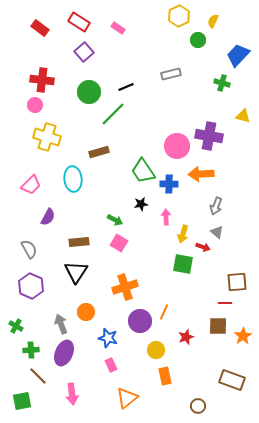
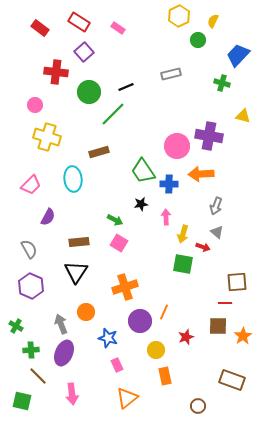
red cross at (42, 80): moved 14 px right, 8 px up
pink rectangle at (111, 365): moved 6 px right
green square at (22, 401): rotated 24 degrees clockwise
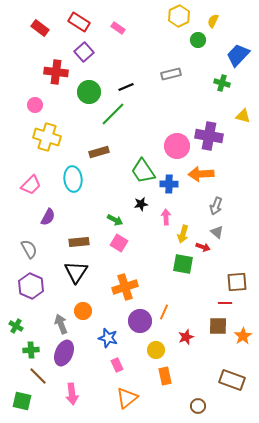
orange circle at (86, 312): moved 3 px left, 1 px up
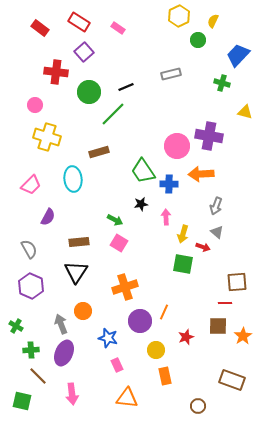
yellow triangle at (243, 116): moved 2 px right, 4 px up
orange triangle at (127, 398): rotated 45 degrees clockwise
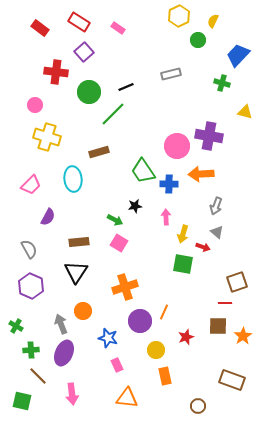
black star at (141, 204): moved 6 px left, 2 px down
brown square at (237, 282): rotated 15 degrees counterclockwise
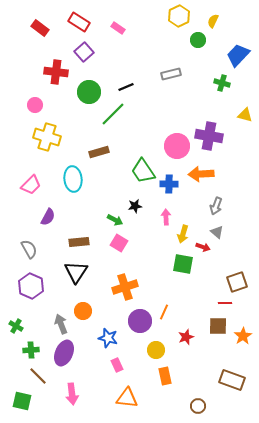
yellow triangle at (245, 112): moved 3 px down
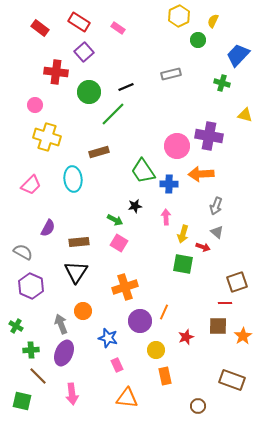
purple semicircle at (48, 217): moved 11 px down
gray semicircle at (29, 249): moved 6 px left, 3 px down; rotated 30 degrees counterclockwise
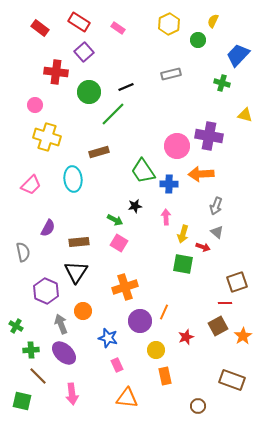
yellow hexagon at (179, 16): moved 10 px left, 8 px down
gray semicircle at (23, 252): rotated 48 degrees clockwise
purple hexagon at (31, 286): moved 15 px right, 5 px down
brown square at (218, 326): rotated 30 degrees counterclockwise
purple ellipse at (64, 353): rotated 70 degrees counterclockwise
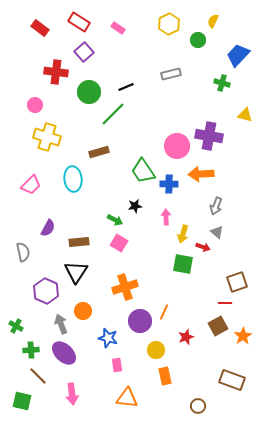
pink rectangle at (117, 365): rotated 16 degrees clockwise
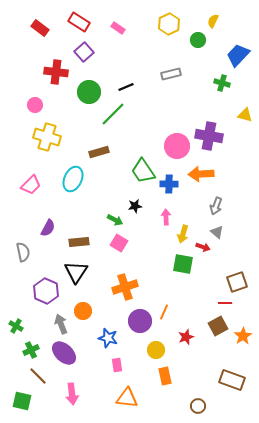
cyan ellipse at (73, 179): rotated 30 degrees clockwise
green cross at (31, 350): rotated 21 degrees counterclockwise
